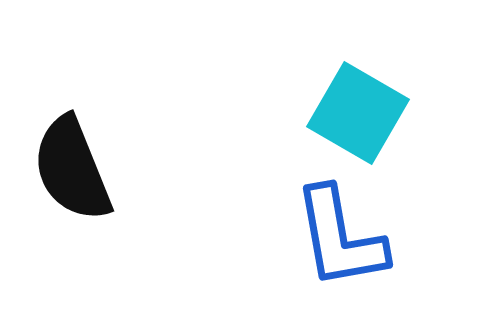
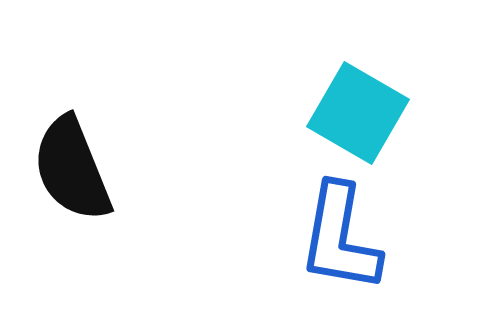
blue L-shape: rotated 20 degrees clockwise
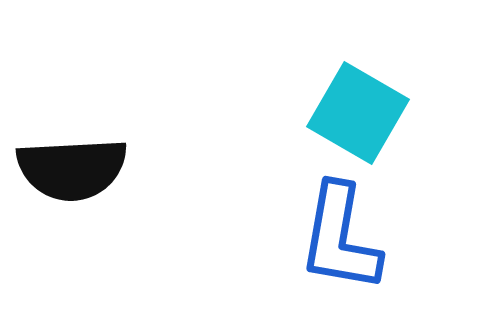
black semicircle: rotated 71 degrees counterclockwise
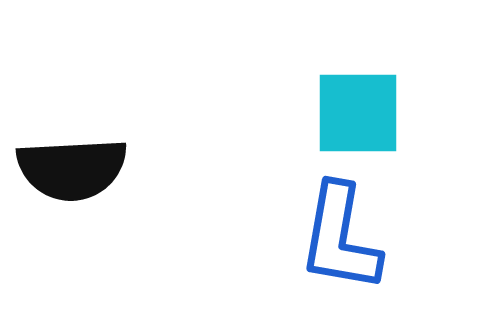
cyan square: rotated 30 degrees counterclockwise
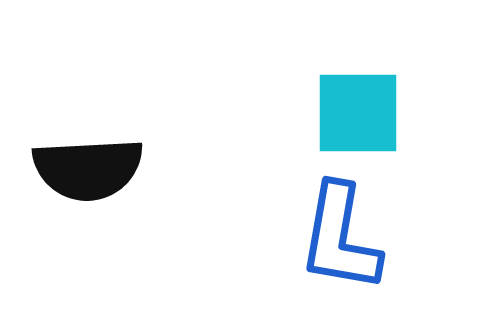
black semicircle: moved 16 px right
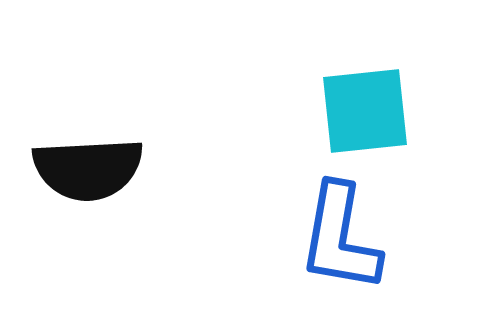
cyan square: moved 7 px right, 2 px up; rotated 6 degrees counterclockwise
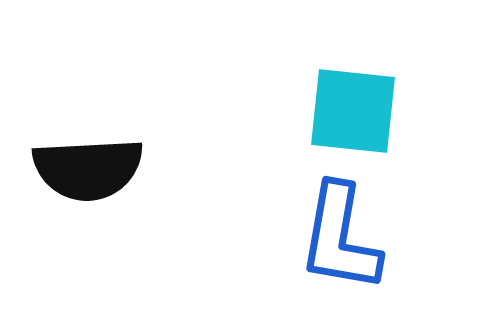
cyan square: moved 12 px left; rotated 12 degrees clockwise
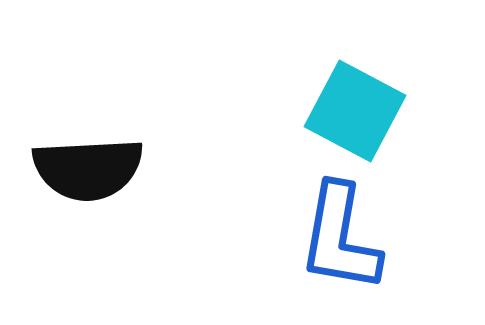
cyan square: moved 2 px right; rotated 22 degrees clockwise
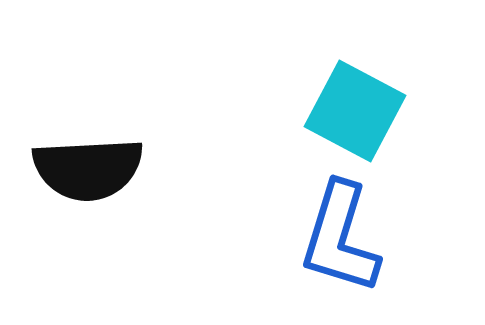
blue L-shape: rotated 7 degrees clockwise
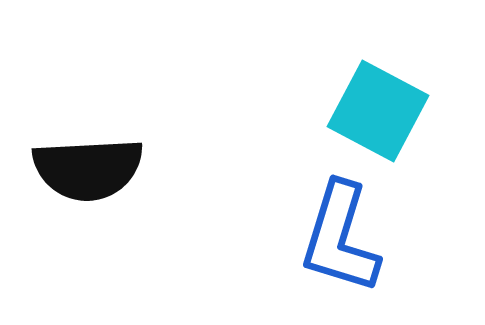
cyan square: moved 23 px right
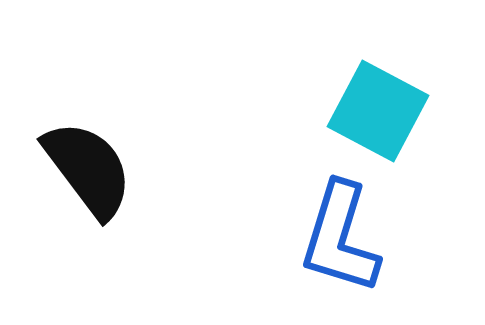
black semicircle: rotated 124 degrees counterclockwise
